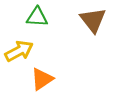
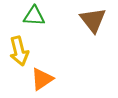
green triangle: moved 3 px left, 1 px up
yellow arrow: rotated 104 degrees clockwise
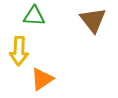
yellow arrow: rotated 16 degrees clockwise
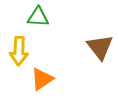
green triangle: moved 4 px right, 1 px down
brown triangle: moved 7 px right, 27 px down
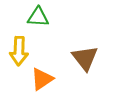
brown triangle: moved 15 px left, 11 px down
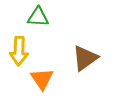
brown triangle: rotated 32 degrees clockwise
orange triangle: rotated 30 degrees counterclockwise
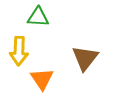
brown triangle: rotated 16 degrees counterclockwise
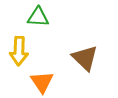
brown triangle: rotated 24 degrees counterclockwise
orange triangle: moved 3 px down
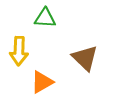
green triangle: moved 7 px right, 1 px down
orange triangle: rotated 35 degrees clockwise
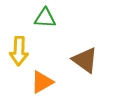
brown triangle: moved 2 px down; rotated 8 degrees counterclockwise
